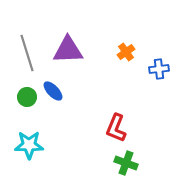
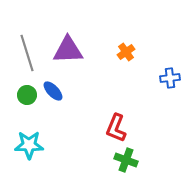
blue cross: moved 11 px right, 9 px down
green circle: moved 2 px up
green cross: moved 3 px up
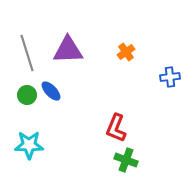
blue cross: moved 1 px up
blue ellipse: moved 2 px left
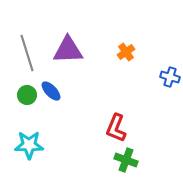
blue cross: rotated 24 degrees clockwise
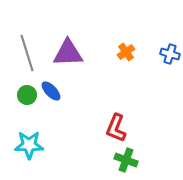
purple triangle: moved 3 px down
blue cross: moved 23 px up
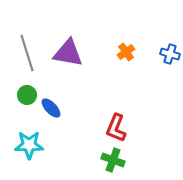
purple triangle: rotated 12 degrees clockwise
blue ellipse: moved 17 px down
green cross: moved 13 px left
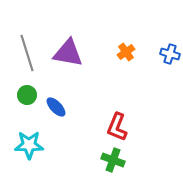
blue ellipse: moved 5 px right, 1 px up
red L-shape: moved 1 px right, 1 px up
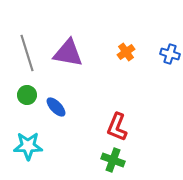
cyan star: moved 1 px left, 1 px down
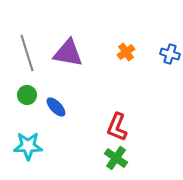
green cross: moved 3 px right, 2 px up; rotated 15 degrees clockwise
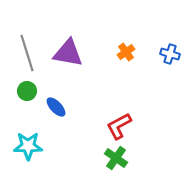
green circle: moved 4 px up
red L-shape: moved 2 px right, 1 px up; rotated 40 degrees clockwise
